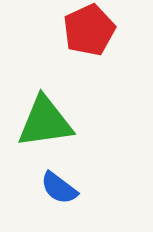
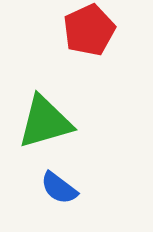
green triangle: rotated 8 degrees counterclockwise
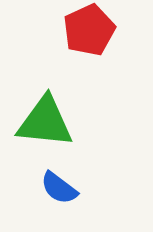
green triangle: rotated 22 degrees clockwise
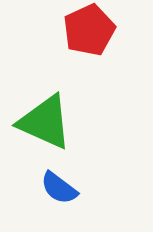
green triangle: rotated 18 degrees clockwise
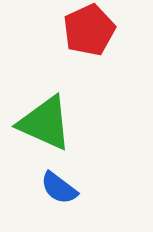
green triangle: moved 1 px down
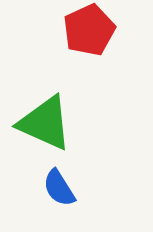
blue semicircle: rotated 21 degrees clockwise
